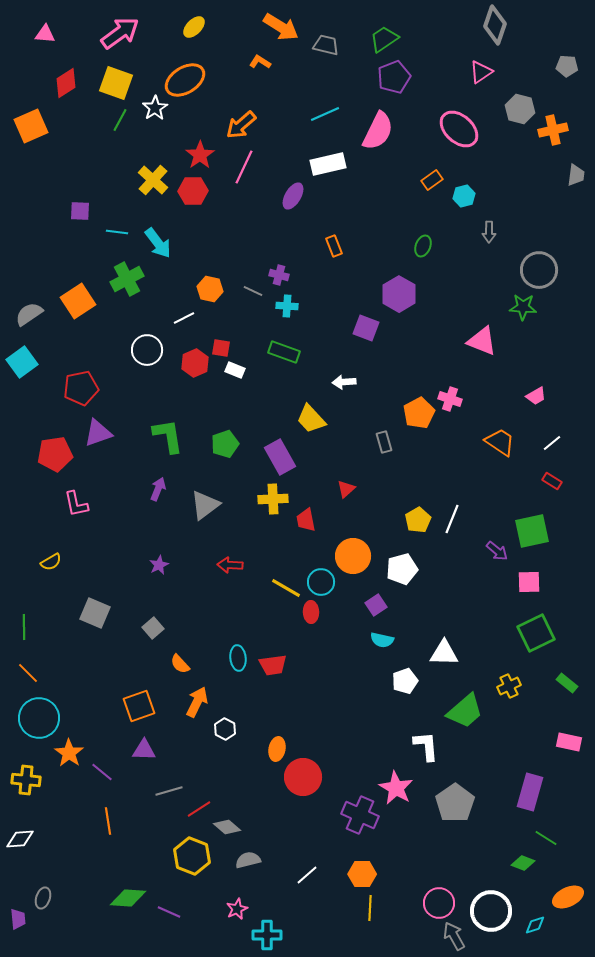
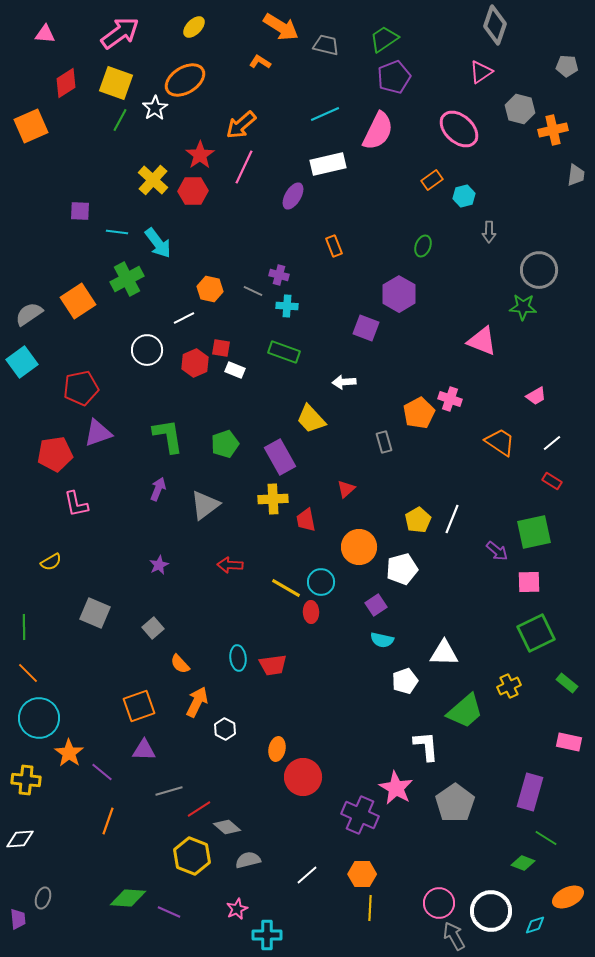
green square at (532, 531): moved 2 px right, 1 px down
orange circle at (353, 556): moved 6 px right, 9 px up
orange line at (108, 821): rotated 28 degrees clockwise
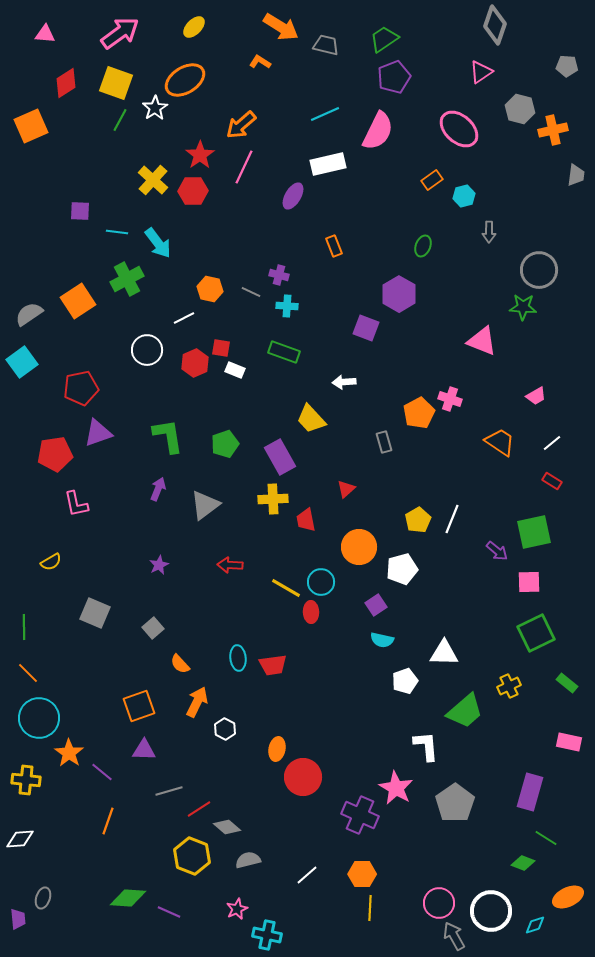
gray line at (253, 291): moved 2 px left, 1 px down
cyan cross at (267, 935): rotated 12 degrees clockwise
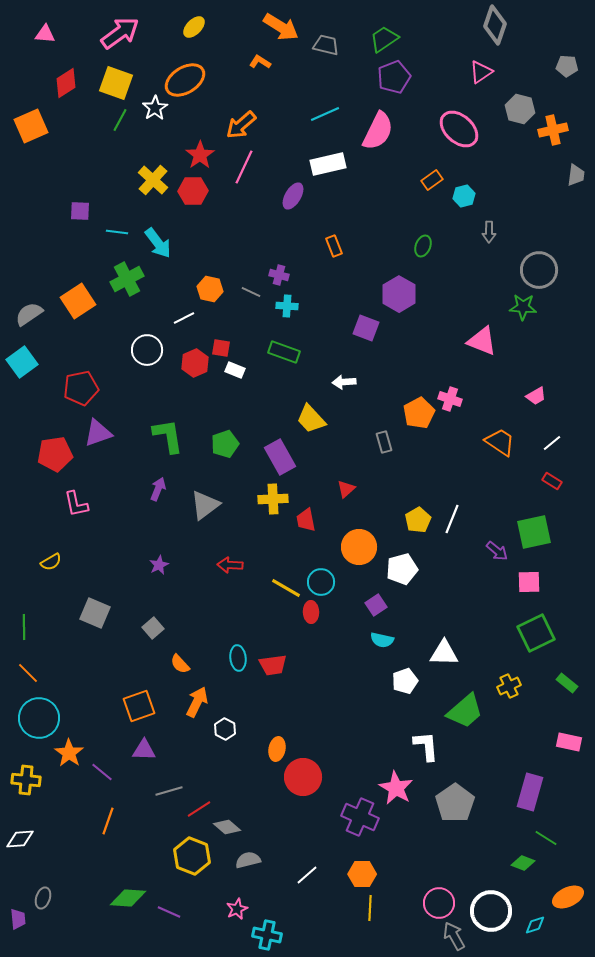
purple cross at (360, 815): moved 2 px down
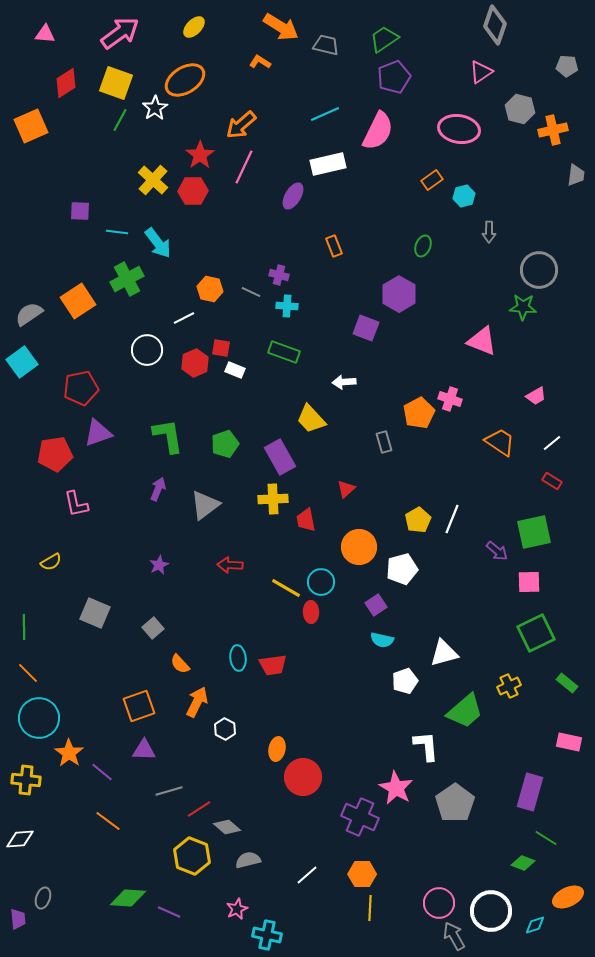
pink ellipse at (459, 129): rotated 33 degrees counterclockwise
white triangle at (444, 653): rotated 16 degrees counterclockwise
orange line at (108, 821): rotated 72 degrees counterclockwise
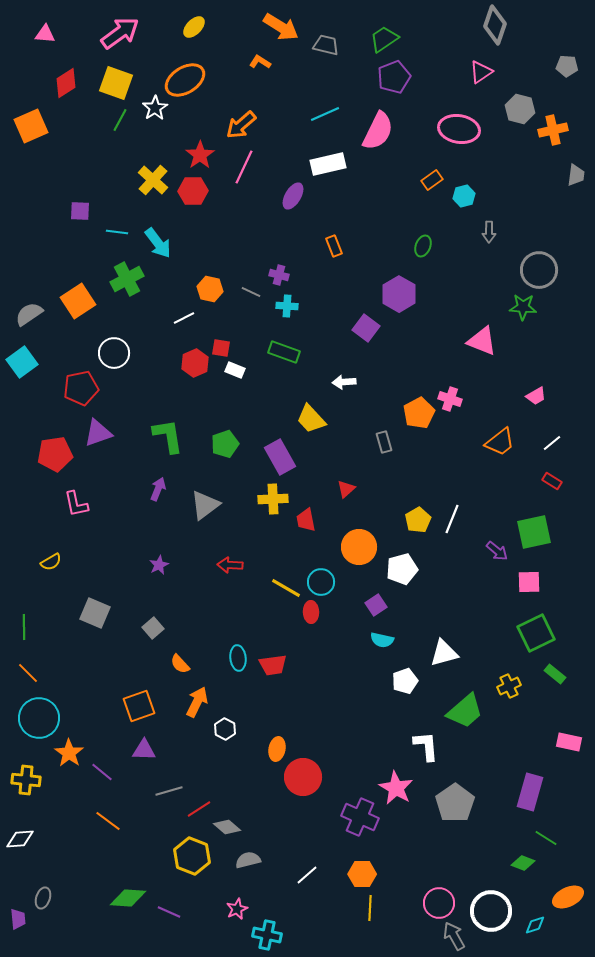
purple square at (366, 328): rotated 16 degrees clockwise
white circle at (147, 350): moved 33 px left, 3 px down
orange trapezoid at (500, 442): rotated 108 degrees clockwise
green rectangle at (567, 683): moved 12 px left, 9 px up
